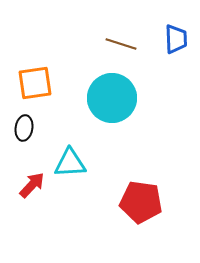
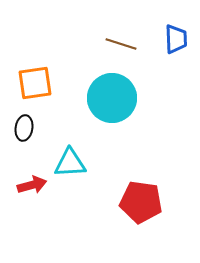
red arrow: rotated 32 degrees clockwise
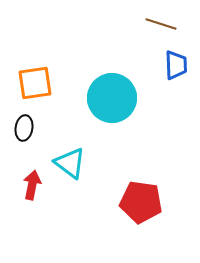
blue trapezoid: moved 26 px down
brown line: moved 40 px right, 20 px up
cyan triangle: rotated 40 degrees clockwise
red arrow: rotated 64 degrees counterclockwise
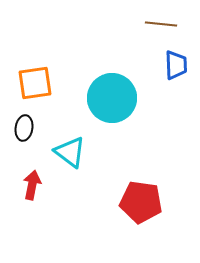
brown line: rotated 12 degrees counterclockwise
cyan triangle: moved 11 px up
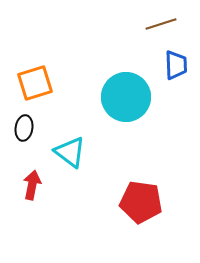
brown line: rotated 24 degrees counterclockwise
orange square: rotated 9 degrees counterclockwise
cyan circle: moved 14 px right, 1 px up
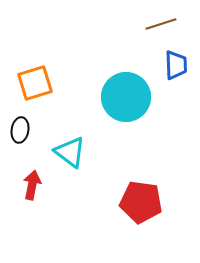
black ellipse: moved 4 px left, 2 px down
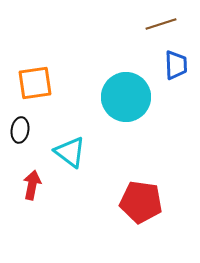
orange square: rotated 9 degrees clockwise
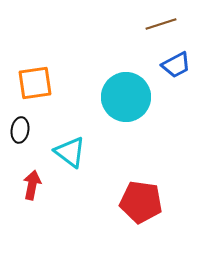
blue trapezoid: rotated 64 degrees clockwise
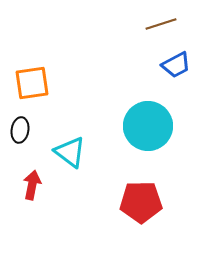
orange square: moved 3 px left
cyan circle: moved 22 px right, 29 px down
red pentagon: rotated 9 degrees counterclockwise
